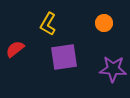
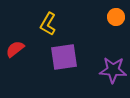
orange circle: moved 12 px right, 6 px up
purple star: moved 1 px down
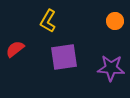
orange circle: moved 1 px left, 4 px down
yellow L-shape: moved 3 px up
purple star: moved 2 px left, 2 px up
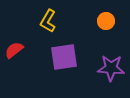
orange circle: moved 9 px left
red semicircle: moved 1 px left, 1 px down
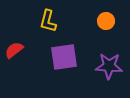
yellow L-shape: rotated 15 degrees counterclockwise
purple star: moved 2 px left, 2 px up
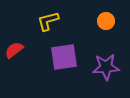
yellow L-shape: rotated 60 degrees clockwise
purple star: moved 3 px left, 1 px down; rotated 8 degrees counterclockwise
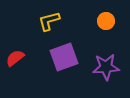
yellow L-shape: moved 1 px right
red semicircle: moved 1 px right, 8 px down
purple square: rotated 12 degrees counterclockwise
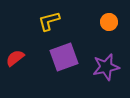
orange circle: moved 3 px right, 1 px down
purple star: rotated 8 degrees counterclockwise
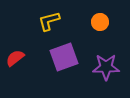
orange circle: moved 9 px left
purple star: rotated 12 degrees clockwise
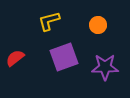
orange circle: moved 2 px left, 3 px down
purple star: moved 1 px left
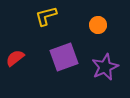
yellow L-shape: moved 3 px left, 5 px up
purple star: rotated 24 degrees counterclockwise
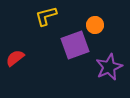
orange circle: moved 3 px left
purple square: moved 11 px right, 12 px up
purple star: moved 4 px right
